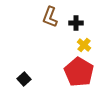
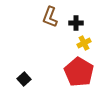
yellow cross: moved 2 px up; rotated 24 degrees clockwise
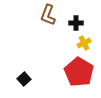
brown L-shape: moved 2 px left, 2 px up
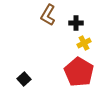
brown L-shape: rotated 10 degrees clockwise
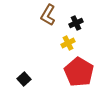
black cross: rotated 24 degrees counterclockwise
yellow cross: moved 16 px left
